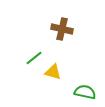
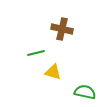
green line: moved 2 px right, 5 px up; rotated 24 degrees clockwise
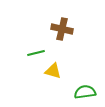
yellow triangle: moved 1 px up
green semicircle: rotated 20 degrees counterclockwise
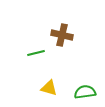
brown cross: moved 6 px down
yellow triangle: moved 4 px left, 17 px down
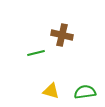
yellow triangle: moved 2 px right, 3 px down
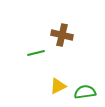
yellow triangle: moved 7 px right, 5 px up; rotated 42 degrees counterclockwise
